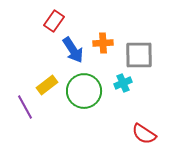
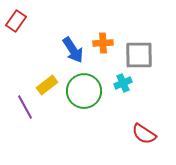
red rectangle: moved 38 px left
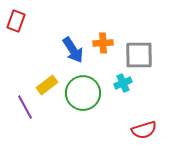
red rectangle: rotated 15 degrees counterclockwise
green circle: moved 1 px left, 2 px down
red semicircle: moved 4 px up; rotated 50 degrees counterclockwise
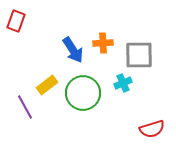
red semicircle: moved 8 px right, 1 px up
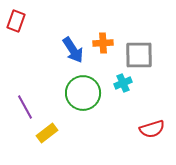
yellow rectangle: moved 48 px down
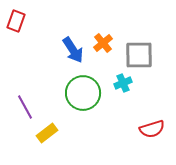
orange cross: rotated 36 degrees counterclockwise
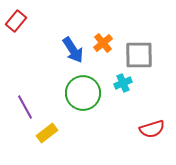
red rectangle: rotated 20 degrees clockwise
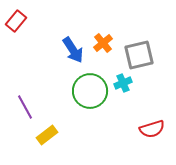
gray square: rotated 12 degrees counterclockwise
green circle: moved 7 px right, 2 px up
yellow rectangle: moved 2 px down
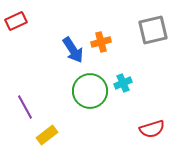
red rectangle: rotated 25 degrees clockwise
orange cross: moved 2 px left, 1 px up; rotated 24 degrees clockwise
gray square: moved 14 px right, 25 px up
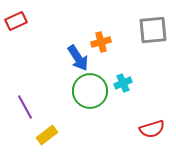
gray square: rotated 8 degrees clockwise
blue arrow: moved 5 px right, 8 px down
